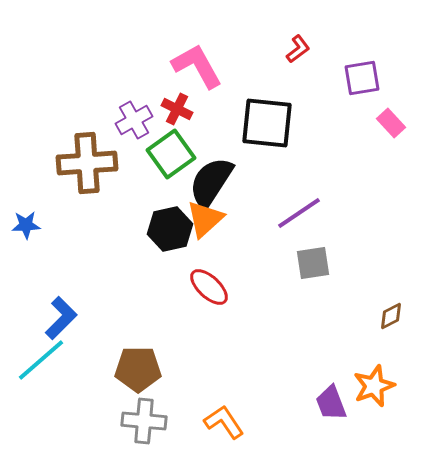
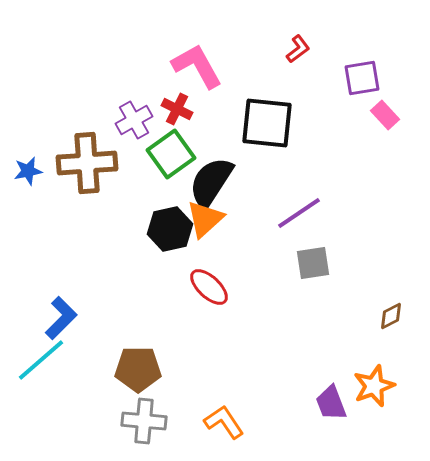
pink rectangle: moved 6 px left, 8 px up
blue star: moved 2 px right, 54 px up; rotated 8 degrees counterclockwise
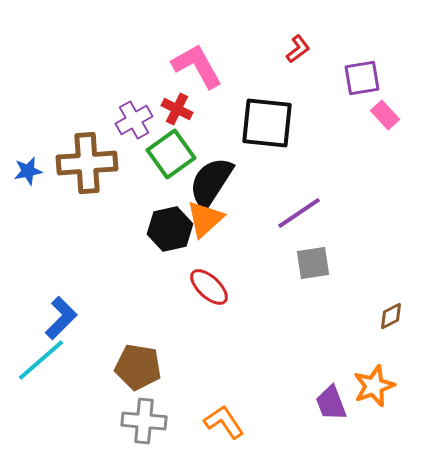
brown pentagon: moved 2 px up; rotated 9 degrees clockwise
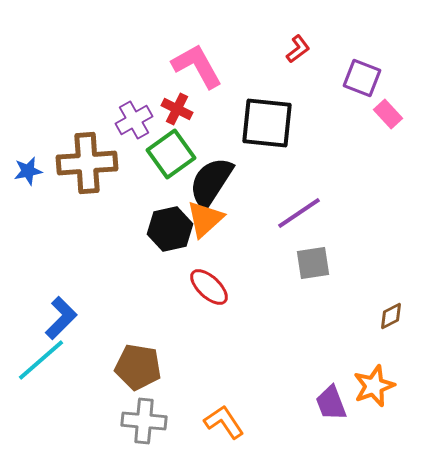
purple square: rotated 30 degrees clockwise
pink rectangle: moved 3 px right, 1 px up
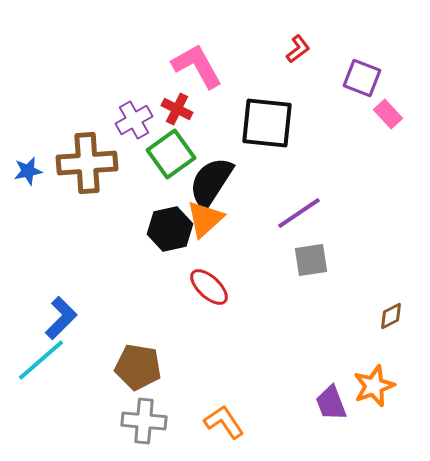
gray square: moved 2 px left, 3 px up
